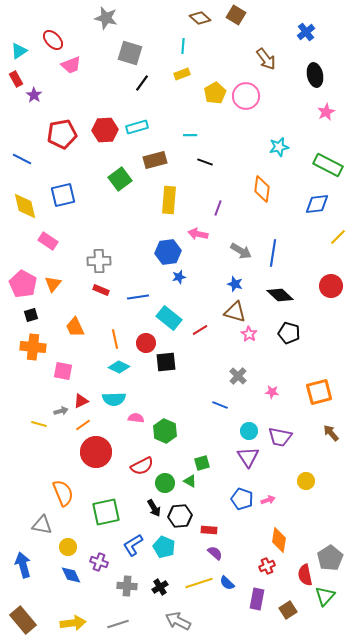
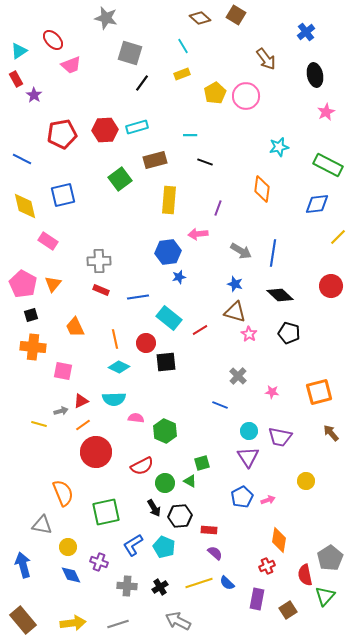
cyan line at (183, 46): rotated 35 degrees counterclockwise
pink arrow at (198, 234): rotated 18 degrees counterclockwise
blue pentagon at (242, 499): moved 2 px up; rotated 25 degrees clockwise
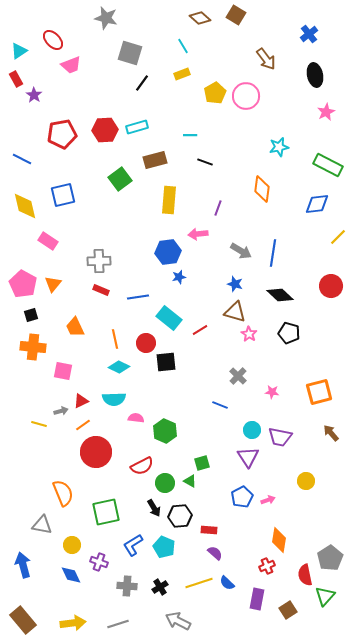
blue cross at (306, 32): moved 3 px right, 2 px down
cyan circle at (249, 431): moved 3 px right, 1 px up
yellow circle at (68, 547): moved 4 px right, 2 px up
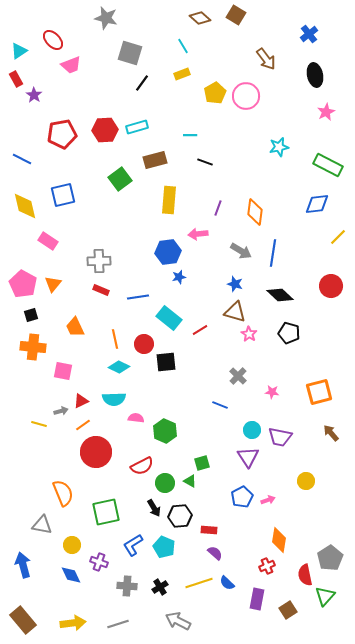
orange diamond at (262, 189): moved 7 px left, 23 px down
red circle at (146, 343): moved 2 px left, 1 px down
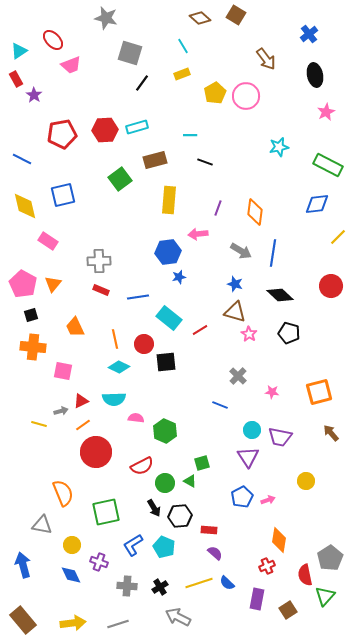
gray arrow at (178, 621): moved 4 px up
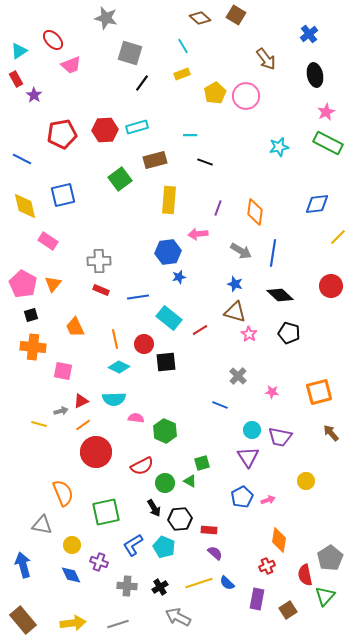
green rectangle at (328, 165): moved 22 px up
black hexagon at (180, 516): moved 3 px down
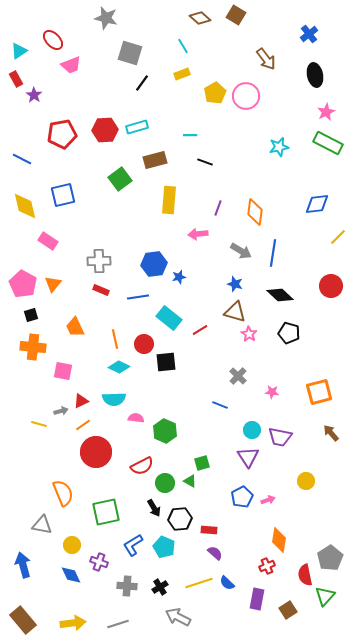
blue hexagon at (168, 252): moved 14 px left, 12 px down
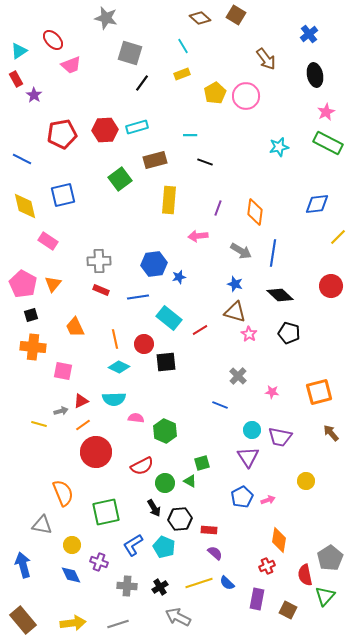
pink arrow at (198, 234): moved 2 px down
brown square at (288, 610): rotated 30 degrees counterclockwise
